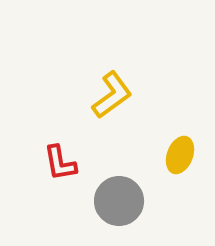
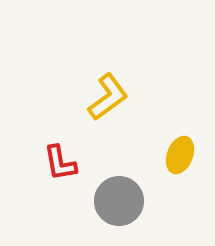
yellow L-shape: moved 4 px left, 2 px down
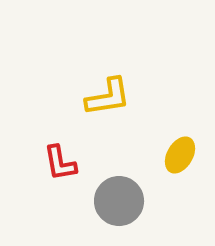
yellow L-shape: rotated 27 degrees clockwise
yellow ellipse: rotated 9 degrees clockwise
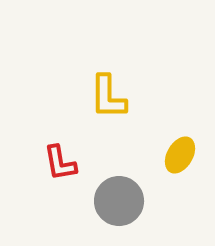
yellow L-shape: rotated 99 degrees clockwise
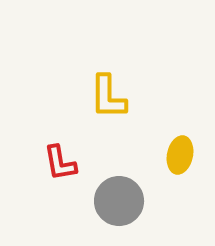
yellow ellipse: rotated 18 degrees counterclockwise
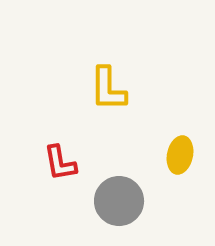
yellow L-shape: moved 8 px up
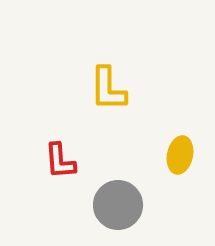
red L-shape: moved 2 px up; rotated 6 degrees clockwise
gray circle: moved 1 px left, 4 px down
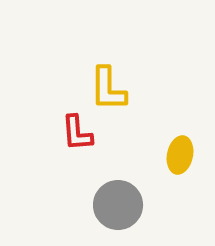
red L-shape: moved 17 px right, 28 px up
